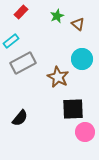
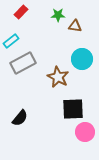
green star: moved 1 px right, 1 px up; rotated 24 degrees clockwise
brown triangle: moved 3 px left, 2 px down; rotated 32 degrees counterclockwise
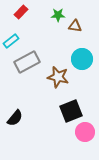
gray rectangle: moved 4 px right, 1 px up
brown star: rotated 15 degrees counterclockwise
black square: moved 2 px left, 2 px down; rotated 20 degrees counterclockwise
black semicircle: moved 5 px left
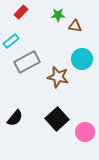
black square: moved 14 px left, 8 px down; rotated 20 degrees counterclockwise
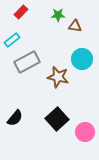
cyan rectangle: moved 1 px right, 1 px up
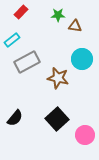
brown star: moved 1 px down
pink circle: moved 3 px down
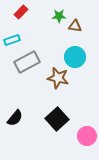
green star: moved 1 px right, 1 px down
cyan rectangle: rotated 21 degrees clockwise
cyan circle: moved 7 px left, 2 px up
pink circle: moved 2 px right, 1 px down
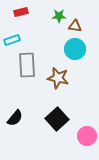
red rectangle: rotated 32 degrees clockwise
cyan circle: moved 8 px up
gray rectangle: moved 3 px down; rotated 65 degrees counterclockwise
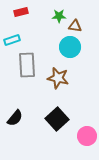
cyan circle: moved 5 px left, 2 px up
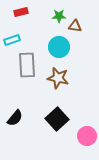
cyan circle: moved 11 px left
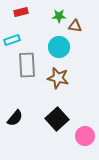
pink circle: moved 2 px left
